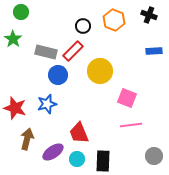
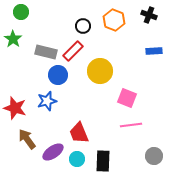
blue star: moved 3 px up
brown arrow: rotated 50 degrees counterclockwise
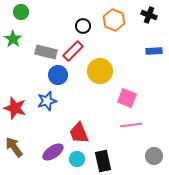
brown arrow: moved 13 px left, 8 px down
black rectangle: rotated 15 degrees counterclockwise
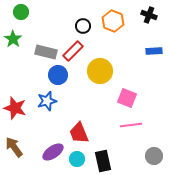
orange hexagon: moved 1 px left, 1 px down
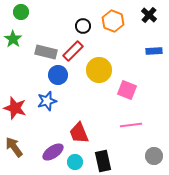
black cross: rotated 21 degrees clockwise
yellow circle: moved 1 px left, 1 px up
pink square: moved 8 px up
cyan circle: moved 2 px left, 3 px down
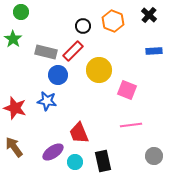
blue star: rotated 24 degrees clockwise
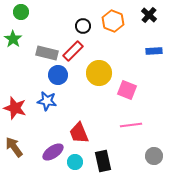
gray rectangle: moved 1 px right, 1 px down
yellow circle: moved 3 px down
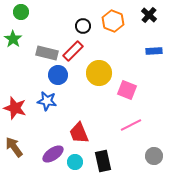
pink line: rotated 20 degrees counterclockwise
purple ellipse: moved 2 px down
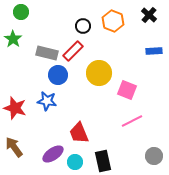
pink line: moved 1 px right, 4 px up
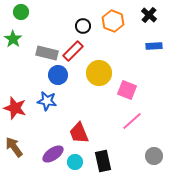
blue rectangle: moved 5 px up
pink line: rotated 15 degrees counterclockwise
